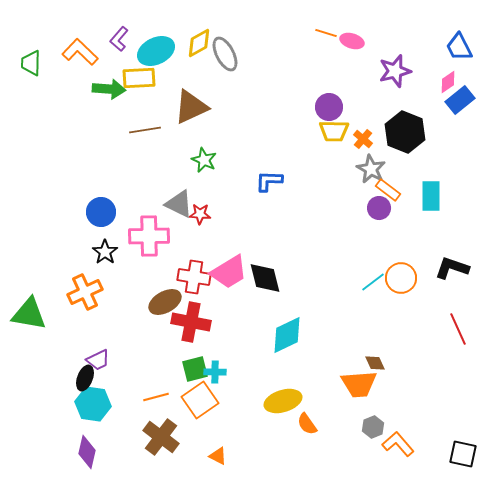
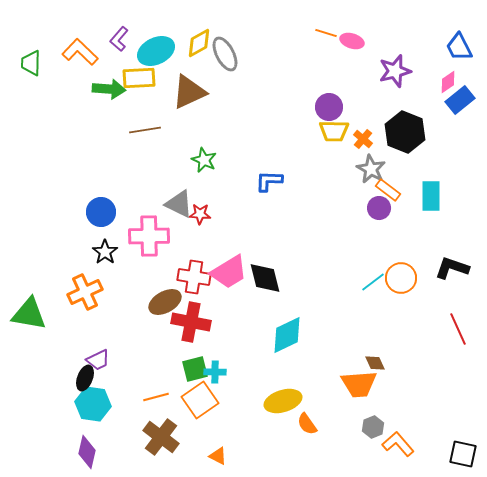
brown triangle at (191, 107): moved 2 px left, 15 px up
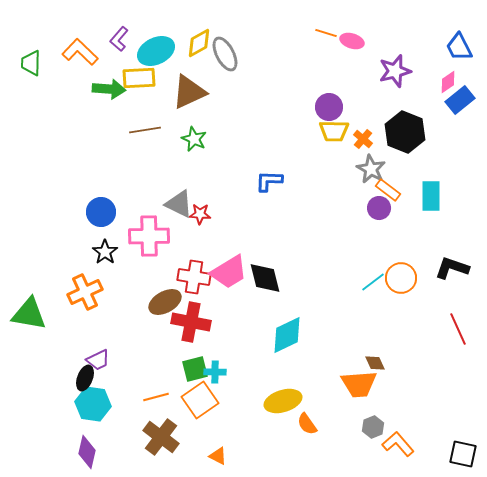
green star at (204, 160): moved 10 px left, 21 px up
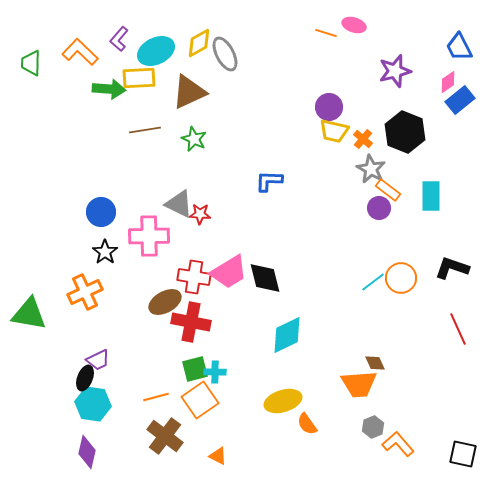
pink ellipse at (352, 41): moved 2 px right, 16 px up
yellow trapezoid at (334, 131): rotated 12 degrees clockwise
brown cross at (161, 437): moved 4 px right, 1 px up
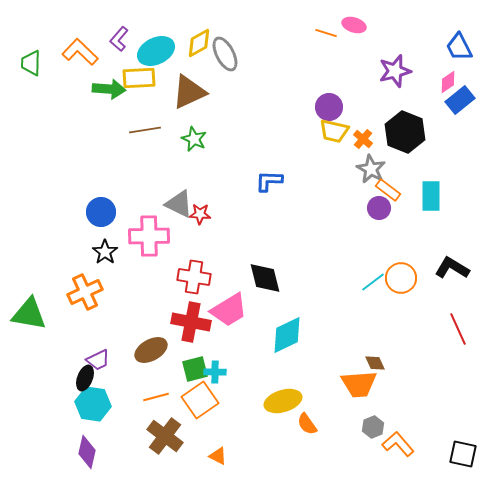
black L-shape at (452, 268): rotated 12 degrees clockwise
pink trapezoid at (229, 272): moved 38 px down
brown ellipse at (165, 302): moved 14 px left, 48 px down
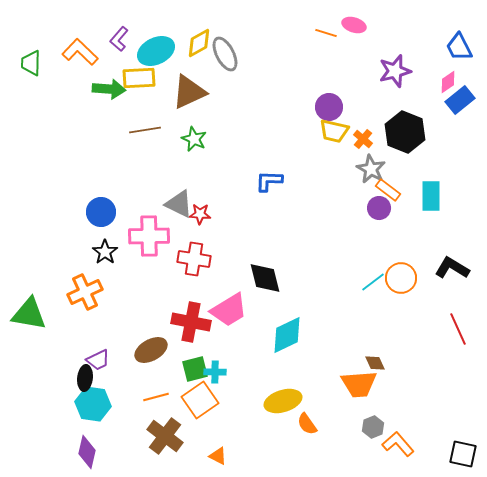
red cross at (194, 277): moved 18 px up
black ellipse at (85, 378): rotated 15 degrees counterclockwise
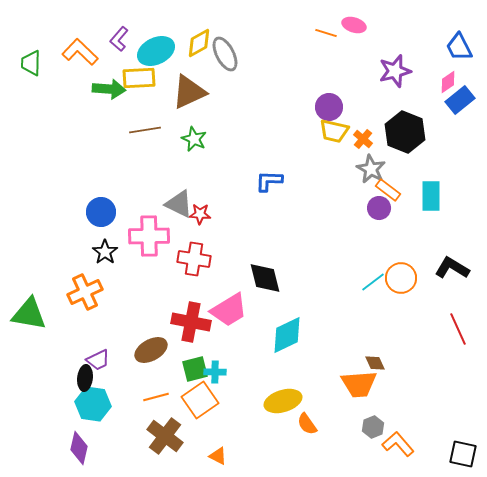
purple diamond at (87, 452): moved 8 px left, 4 px up
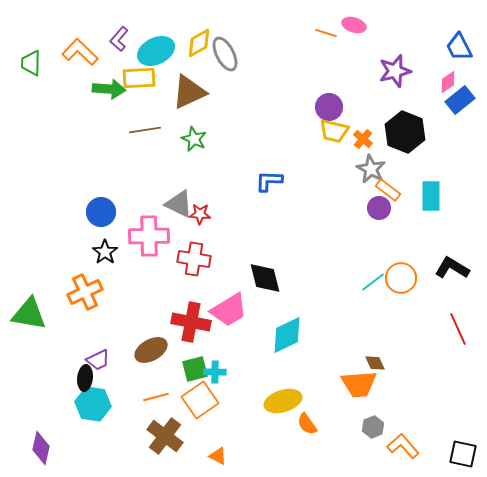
orange L-shape at (398, 444): moved 5 px right, 2 px down
purple diamond at (79, 448): moved 38 px left
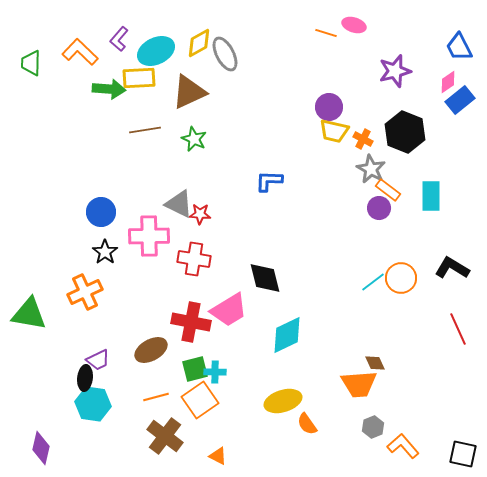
orange cross at (363, 139): rotated 12 degrees counterclockwise
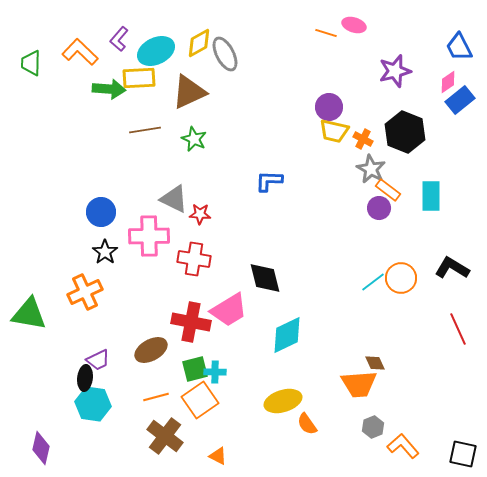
gray triangle at (179, 204): moved 5 px left, 5 px up
